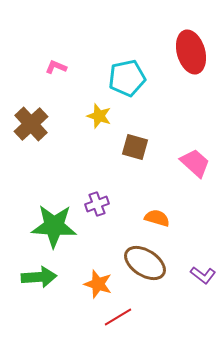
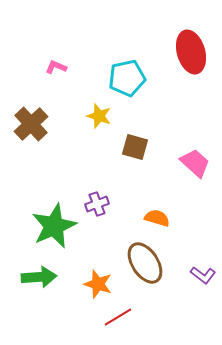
green star: rotated 27 degrees counterclockwise
brown ellipse: rotated 24 degrees clockwise
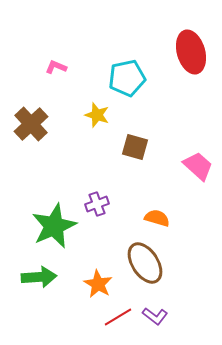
yellow star: moved 2 px left, 1 px up
pink trapezoid: moved 3 px right, 3 px down
purple L-shape: moved 48 px left, 41 px down
orange star: rotated 12 degrees clockwise
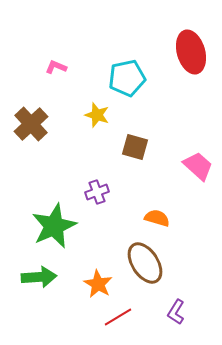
purple cross: moved 12 px up
purple L-shape: moved 21 px right, 4 px up; rotated 85 degrees clockwise
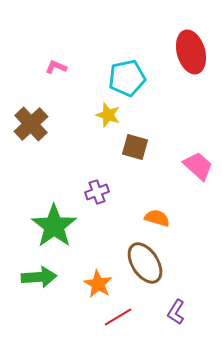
yellow star: moved 11 px right
green star: rotated 12 degrees counterclockwise
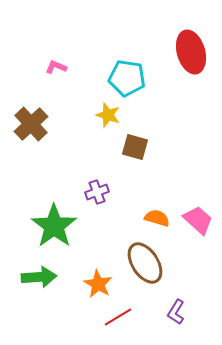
cyan pentagon: rotated 21 degrees clockwise
pink trapezoid: moved 54 px down
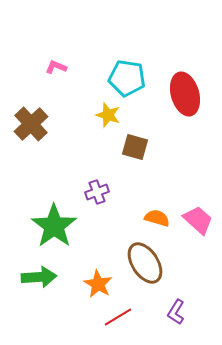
red ellipse: moved 6 px left, 42 px down
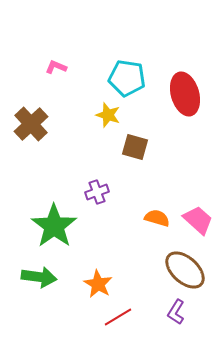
brown ellipse: moved 40 px right, 7 px down; rotated 15 degrees counterclockwise
green arrow: rotated 12 degrees clockwise
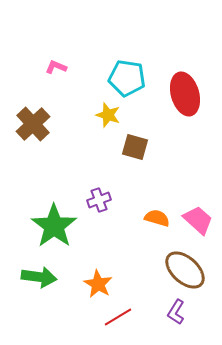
brown cross: moved 2 px right
purple cross: moved 2 px right, 8 px down
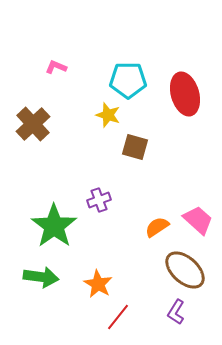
cyan pentagon: moved 1 px right, 2 px down; rotated 9 degrees counterclockwise
orange semicircle: moved 9 px down; rotated 50 degrees counterclockwise
green arrow: moved 2 px right
red line: rotated 20 degrees counterclockwise
